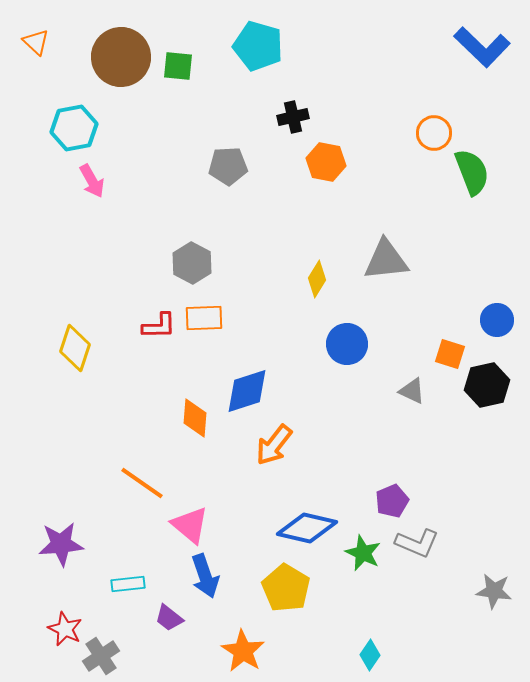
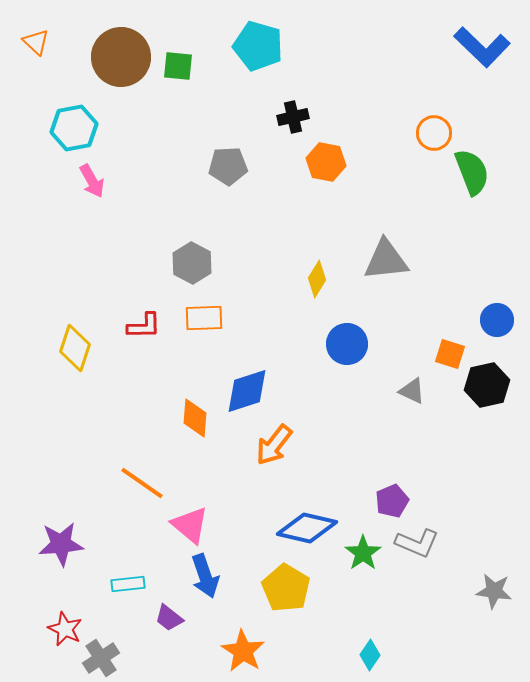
red L-shape at (159, 326): moved 15 px left
green star at (363, 553): rotated 12 degrees clockwise
gray cross at (101, 656): moved 2 px down
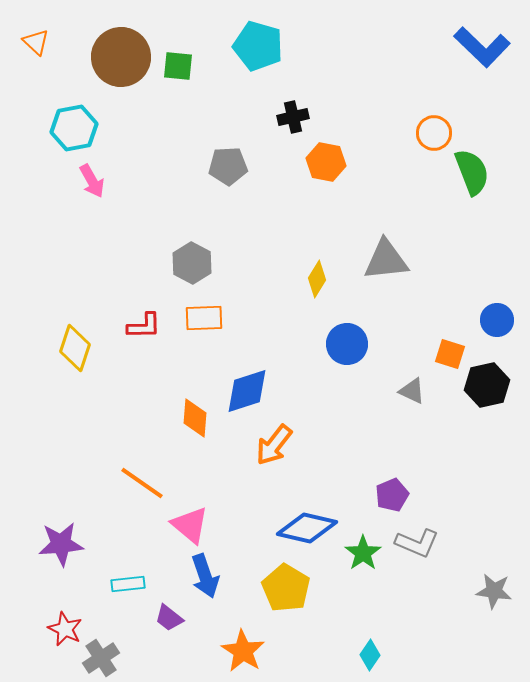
purple pentagon at (392, 501): moved 6 px up
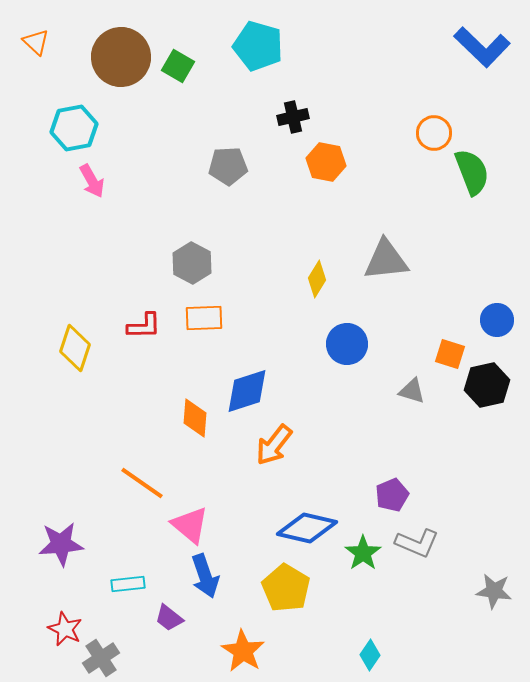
green square at (178, 66): rotated 24 degrees clockwise
gray triangle at (412, 391): rotated 8 degrees counterclockwise
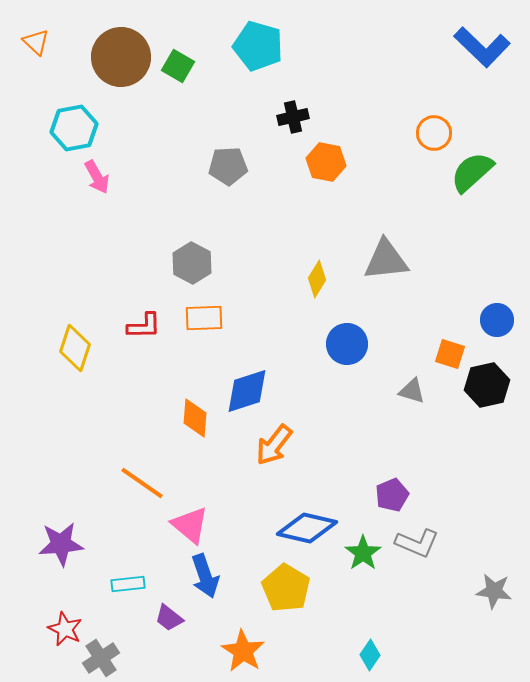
green semicircle at (472, 172): rotated 111 degrees counterclockwise
pink arrow at (92, 181): moved 5 px right, 4 px up
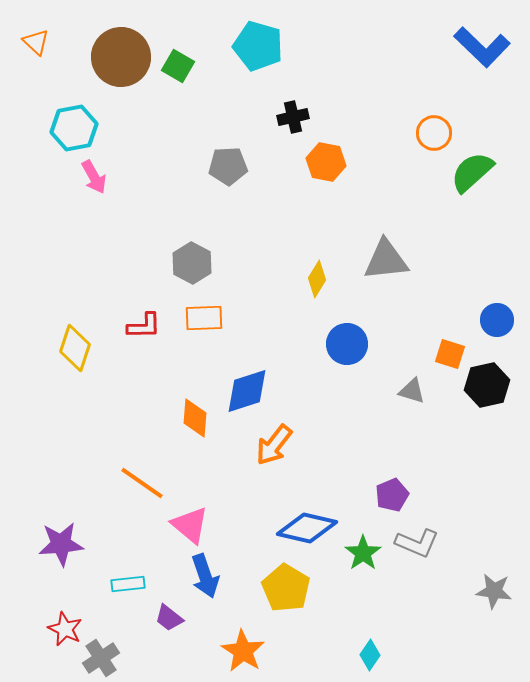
pink arrow at (97, 177): moved 3 px left
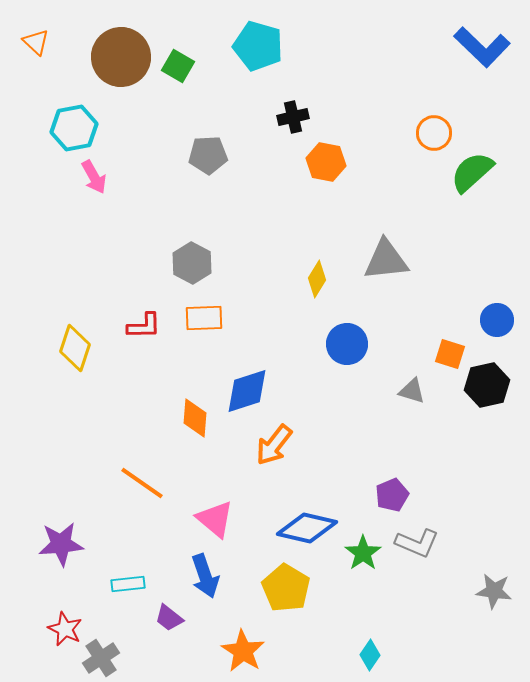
gray pentagon at (228, 166): moved 20 px left, 11 px up
pink triangle at (190, 525): moved 25 px right, 6 px up
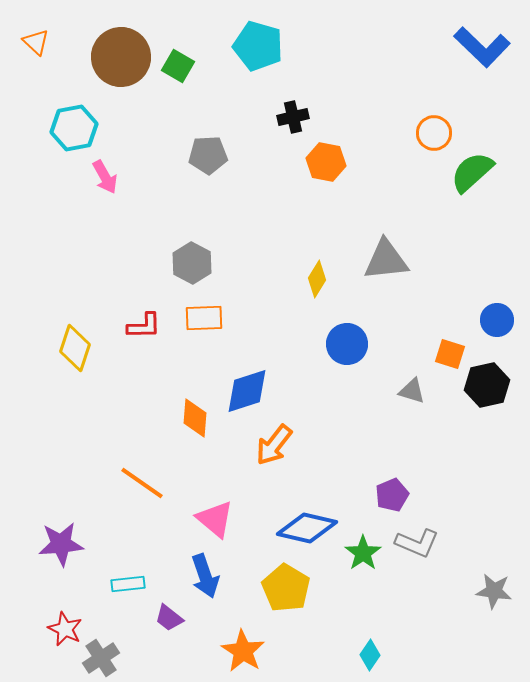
pink arrow at (94, 177): moved 11 px right
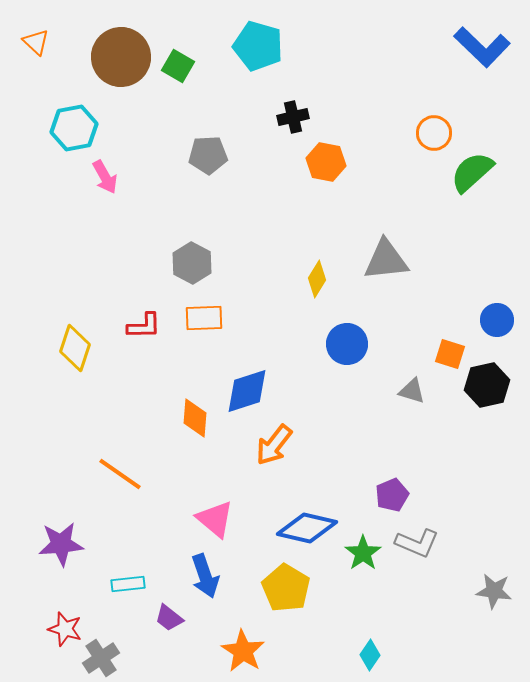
orange line at (142, 483): moved 22 px left, 9 px up
red star at (65, 629): rotated 8 degrees counterclockwise
